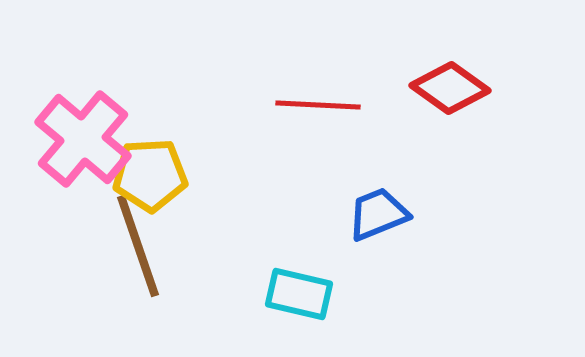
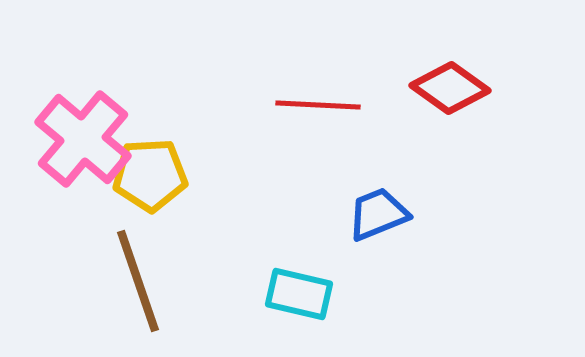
brown line: moved 35 px down
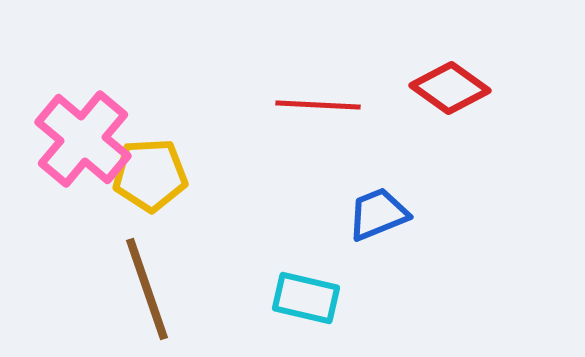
brown line: moved 9 px right, 8 px down
cyan rectangle: moved 7 px right, 4 px down
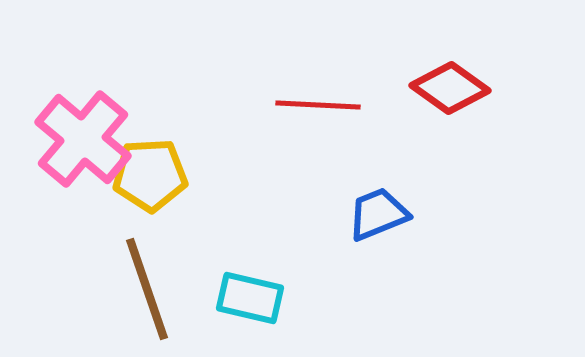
cyan rectangle: moved 56 px left
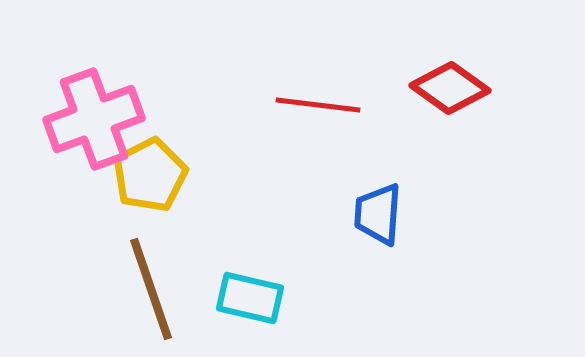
red line: rotated 4 degrees clockwise
pink cross: moved 11 px right, 20 px up; rotated 30 degrees clockwise
yellow pentagon: rotated 24 degrees counterclockwise
blue trapezoid: rotated 64 degrees counterclockwise
brown line: moved 4 px right
